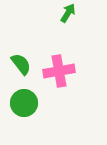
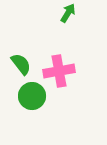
green circle: moved 8 px right, 7 px up
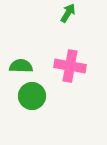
green semicircle: moved 2 px down; rotated 50 degrees counterclockwise
pink cross: moved 11 px right, 5 px up; rotated 20 degrees clockwise
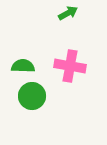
green arrow: rotated 30 degrees clockwise
green semicircle: moved 2 px right
